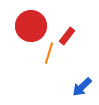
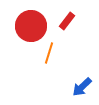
red rectangle: moved 15 px up
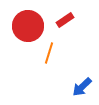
red rectangle: moved 2 px left, 1 px up; rotated 18 degrees clockwise
red circle: moved 3 px left
